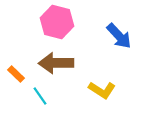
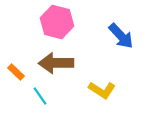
blue arrow: moved 2 px right
orange rectangle: moved 2 px up
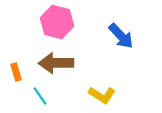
orange rectangle: rotated 30 degrees clockwise
yellow L-shape: moved 5 px down
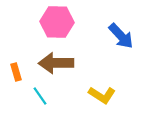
pink hexagon: rotated 12 degrees counterclockwise
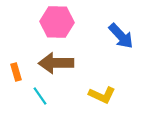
yellow L-shape: rotated 8 degrees counterclockwise
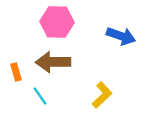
blue arrow: rotated 28 degrees counterclockwise
brown arrow: moved 3 px left, 1 px up
yellow L-shape: rotated 68 degrees counterclockwise
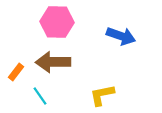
orange rectangle: rotated 54 degrees clockwise
yellow L-shape: rotated 148 degrees counterclockwise
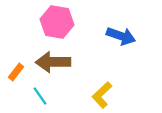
pink hexagon: rotated 8 degrees clockwise
yellow L-shape: rotated 32 degrees counterclockwise
